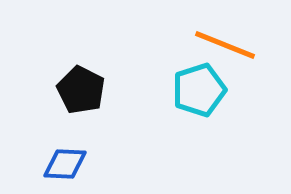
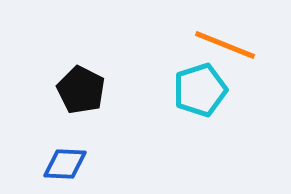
cyan pentagon: moved 1 px right
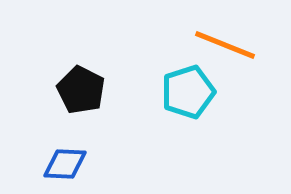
cyan pentagon: moved 12 px left, 2 px down
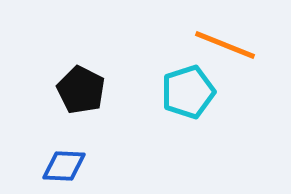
blue diamond: moved 1 px left, 2 px down
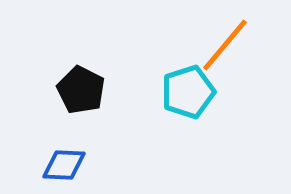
orange line: rotated 72 degrees counterclockwise
blue diamond: moved 1 px up
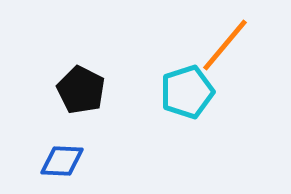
cyan pentagon: moved 1 px left
blue diamond: moved 2 px left, 4 px up
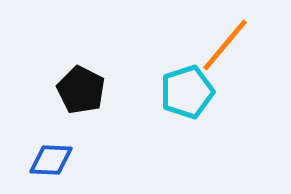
blue diamond: moved 11 px left, 1 px up
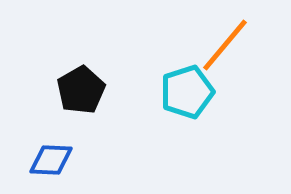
black pentagon: rotated 15 degrees clockwise
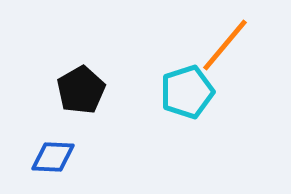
blue diamond: moved 2 px right, 3 px up
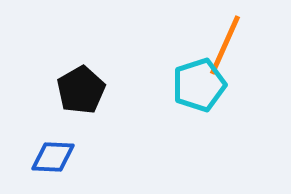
orange line: rotated 16 degrees counterclockwise
cyan pentagon: moved 12 px right, 7 px up
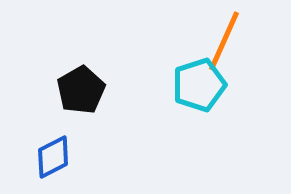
orange line: moved 1 px left, 4 px up
blue diamond: rotated 30 degrees counterclockwise
